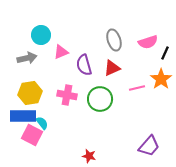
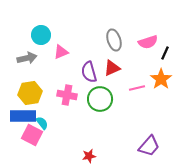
purple semicircle: moved 5 px right, 7 px down
red star: rotated 24 degrees counterclockwise
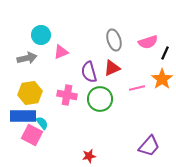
orange star: moved 1 px right
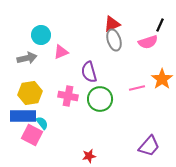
black line: moved 5 px left, 28 px up
red triangle: moved 44 px up
pink cross: moved 1 px right, 1 px down
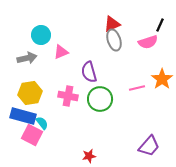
blue rectangle: rotated 15 degrees clockwise
